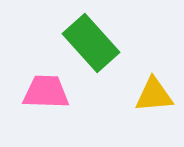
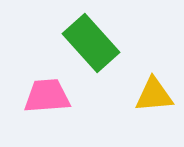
pink trapezoid: moved 1 px right, 4 px down; rotated 6 degrees counterclockwise
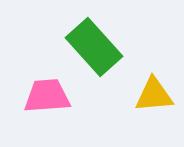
green rectangle: moved 3 px right, 4 px down
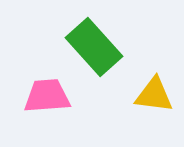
yellow triangle: rotated 12 degrees clockwise
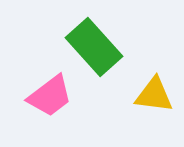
pink trapezoid: moved 3 px right; rotated 147 degrees clockwise
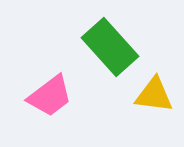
green rectangle: moved 16 px right
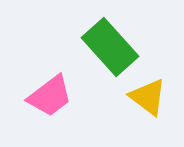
yellow triangle: moved 6 px left, 2 px down; rotated 30 degrees clockwise
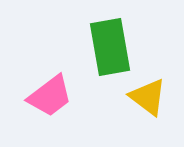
green rectangle: rotated 32 degrees clockwise
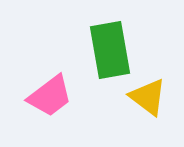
green rectangle: moved 3 px down
